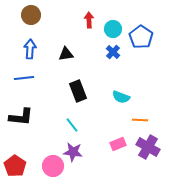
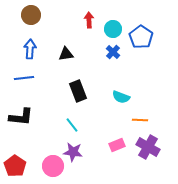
pink rectangle: moved 1 px left, 1 px down
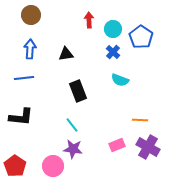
cyan semicircle: moved 1 px left, 17 px up
purple star: moved 3 px up
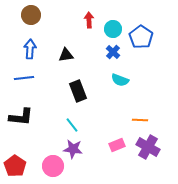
black triangle: moved 1 px down
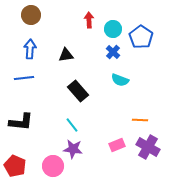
black rectangle: rotated 20 degrees counterclockwise
black L-shape: moved 5 px down
red pentagon: rotated 10 degrees counterclockwise
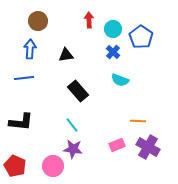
brown circle: moved 7 px right, 6 px down
orange line: moved 2 px left, 1 px down
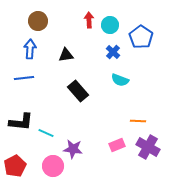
cyan circle: moved 3 px left, 4 px up
cyan line: moved 26 px left, 8 px down; rotated 28 degrees counterclockwise
red pentagon: rotated 20 degrees clockwise
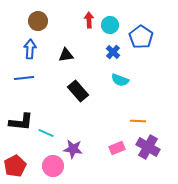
pink rectangle: moved 3 px down
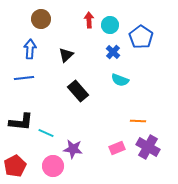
brown circle: moved 3 px right, 2 px up
black triangle: rotated 35 degrees counterclockwise
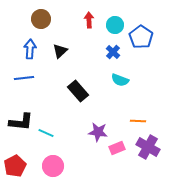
cyan circle: moved 5 px right
black triangle: moved 6 px left, 4 px up
purple star: moved 25 px right, 17 px up
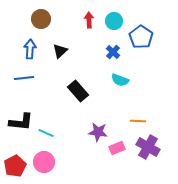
cyan circle: moved 1 px left, 4 px up
pink circle: moved 9 px left, 4 px up
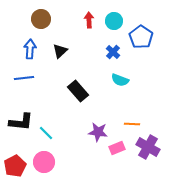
orange line: moved 6 px left, 3 px down
cyan line: rotated 21 degrees clockwise
